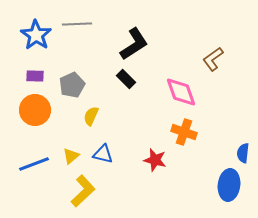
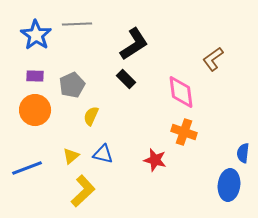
pink diamond: rotated 12 degrees clockwise
blue line: moved 7 px left, 4 px down
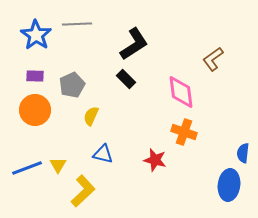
yellow triangle: moved 13 px left, 9 px down; rotated 18 degrees counterclockwise
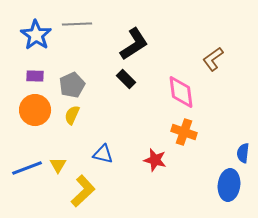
yellow semicircle: moved 19 px left, 1 px up
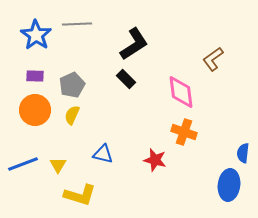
blue line: moved 4 px left, 4 px up
yellow L-shape: moved 3 px left, 4 px down; rotated 60 degrees clockwise
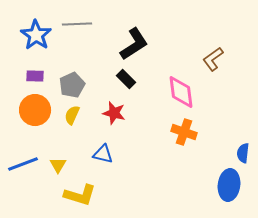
red star: moved 41 px left, 47 px up
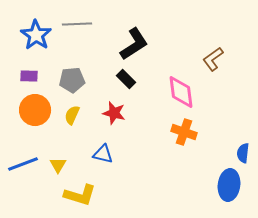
purple rectangle: moved 6 px left
gray pentagon: moved 5 px up; rotated 20 degrees clockwise
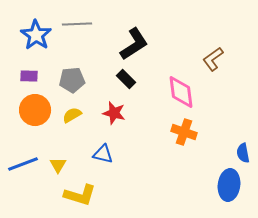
yellow semicircle: rotated 36 degrees clockwise
blue semicircle: rotated 18 degrees counterclockwise
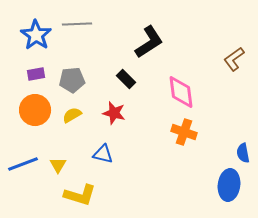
black L-shape: moved 15 px right, 2 px up
brown L-shape: moved 21 px right
purple rectangle: moved 7 px right, 2 px up; rotated 12 degrees counterclockwise
